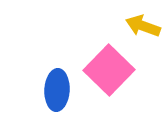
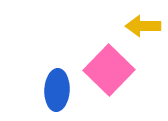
yellow arrow: rotated 20 degrees counterclockwise
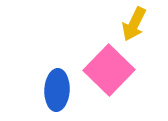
yellow arrow: moved 9 px left, 2 px up; rotated 64 degrees counterclockwise
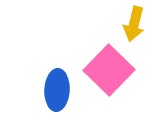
yellow arrow: rotated 12 degrees counterclockwise
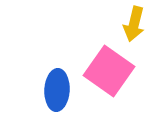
pink square: moved 1 px down; rotated 9 degrees counterclockwise
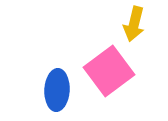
pink square: rotated 18 degrees clockwise
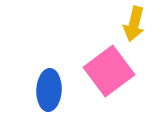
blue ellipse: moved 8 px left
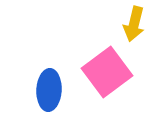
pink square: moved 2 px left, 1 px down
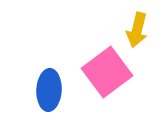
yellow arrow: moved 3 px right, 6 px down
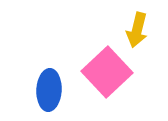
pink square: rotated 6 degrees counterclockwise
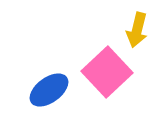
blue ellipse: rotated 51 degrees clockwise
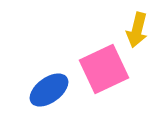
pink square: moved 3 px left, 3 px up; rotated 18 degrees clockwise
